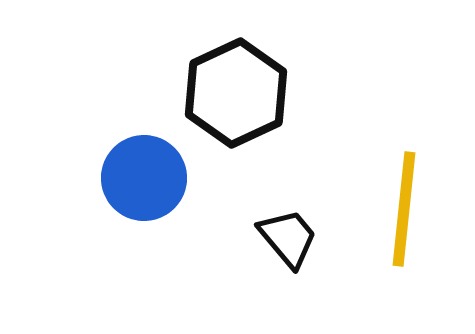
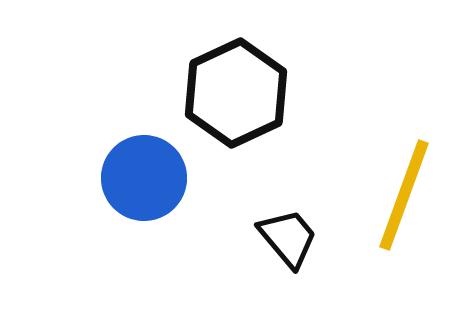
yellow line: moved 14 px up; rotated 14 degrees clockwise
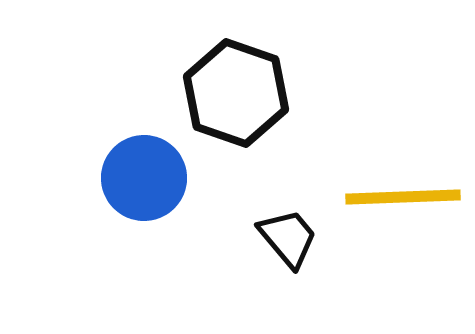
black hexagon: rotated 16 degrees counterclockwise
yellow line: moved 1 px left, 2 px down; rotated 68 degrees clockwise
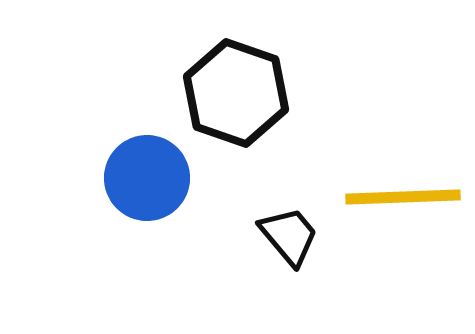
blue circle: moved 3 px right
black trapezoid: moved 1 px right, 2 px up
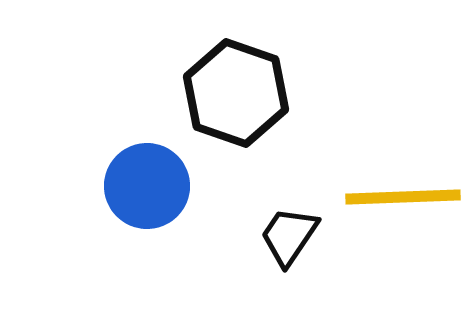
blue circle: moved 8 px down
black trapezoid: rotated 106 degrees counterclockwise
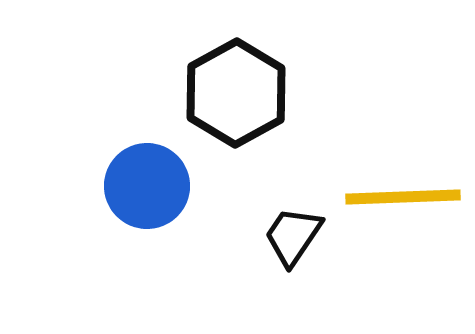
black hexagon: rotated 12 degrees clockwise
black trapezoid: moved 4 px right
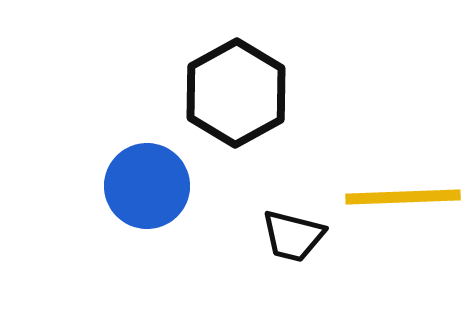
black trapezoid: rotated 110 degrees counterclockwise
